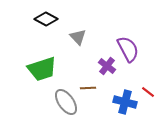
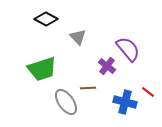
purple semicircle: rotated 12 degrees counterclockwise
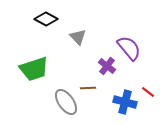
purple semicircle: moved 1 px right, 1 px up
green trapezoid: moved 8 px left
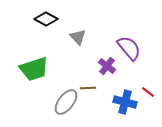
gray ellipse: rotated 72 degrees clockwise
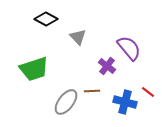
brown line: moved 4 px right, 3 px down
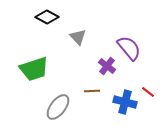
black diamond: moved 1 px right, 2 px up
gray ellipse: moved 8 px left, 5 px down
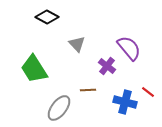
gray triangle: moved 1 px left, 7 px down
green trapezoid: rotated 76 degrees clockwise
brown line: moved 4 px left, 1 px up
gray ellipse: moved 1 px right, 1 px down
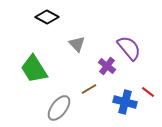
brown line: moved 1 px right, 1 px up; rotated 28 degrees counterclockwise
